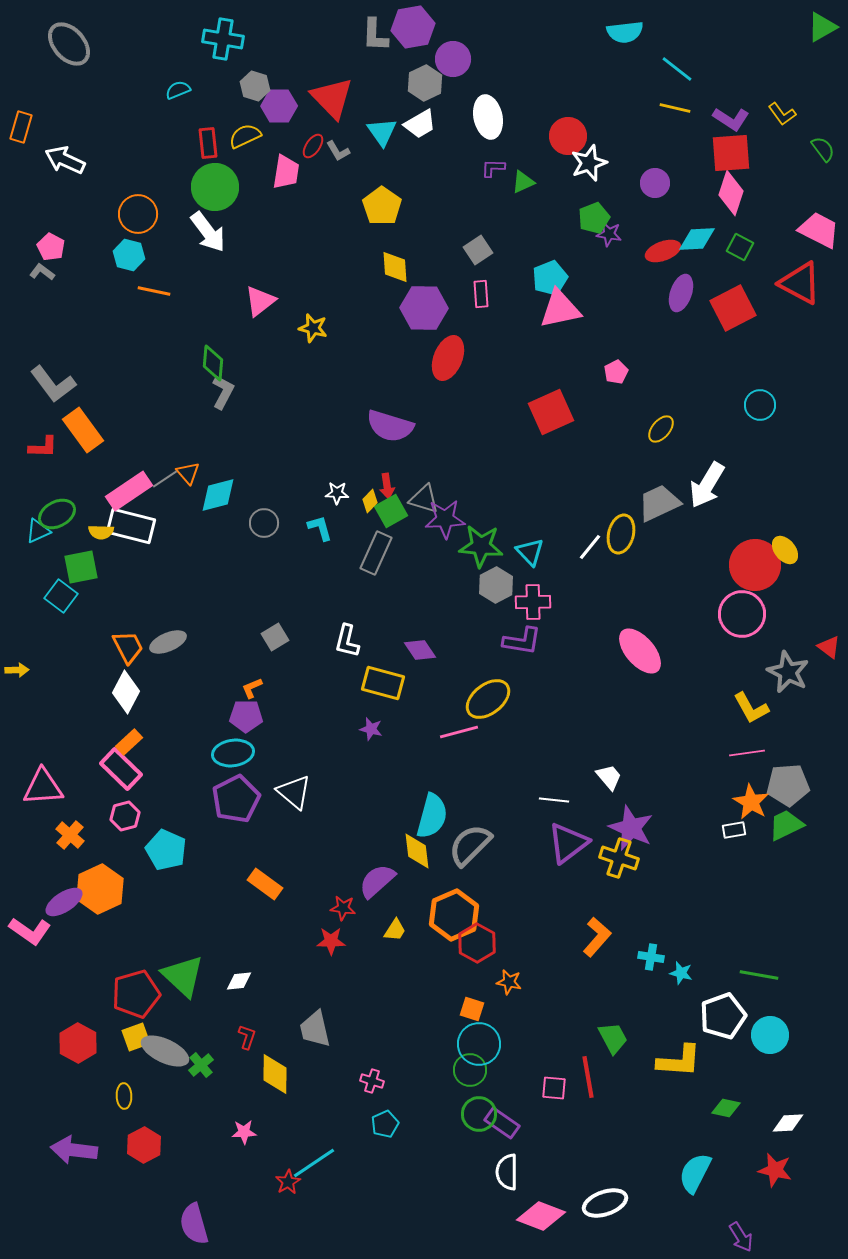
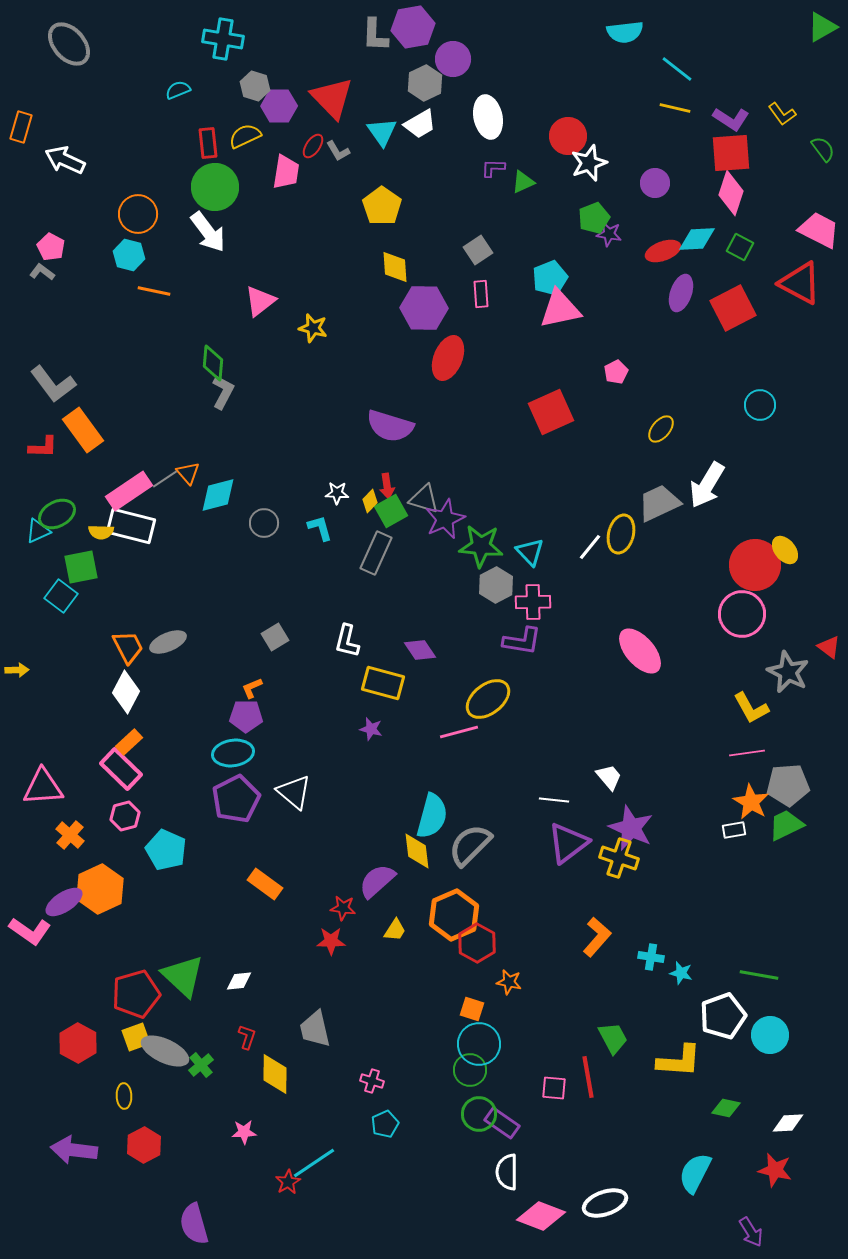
purple star at (445, 519): rotated 21 degrees counterclockwise
purple arrow at (741, 1237): moved 10 px right, 5 px up
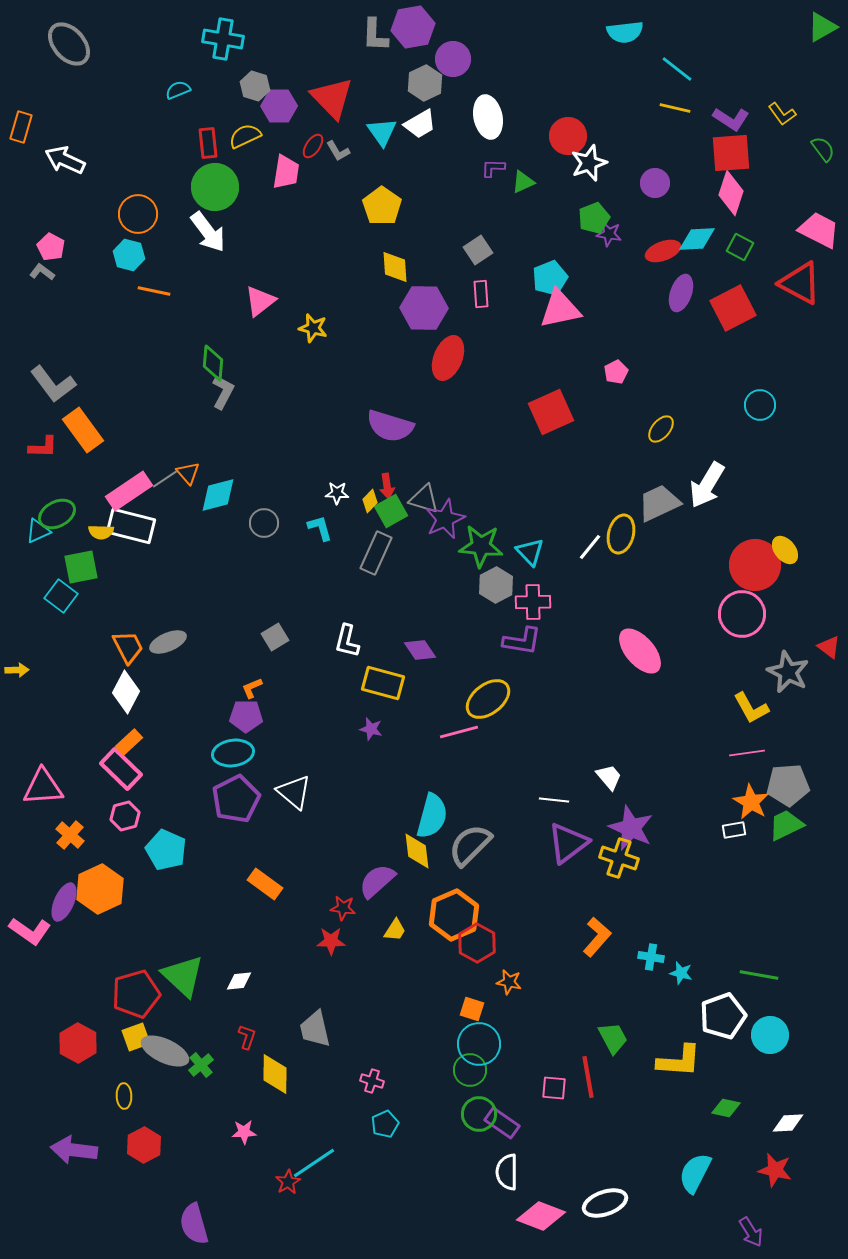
purple ellipse at (64, 902): rotated 33 degrees counterclockwise
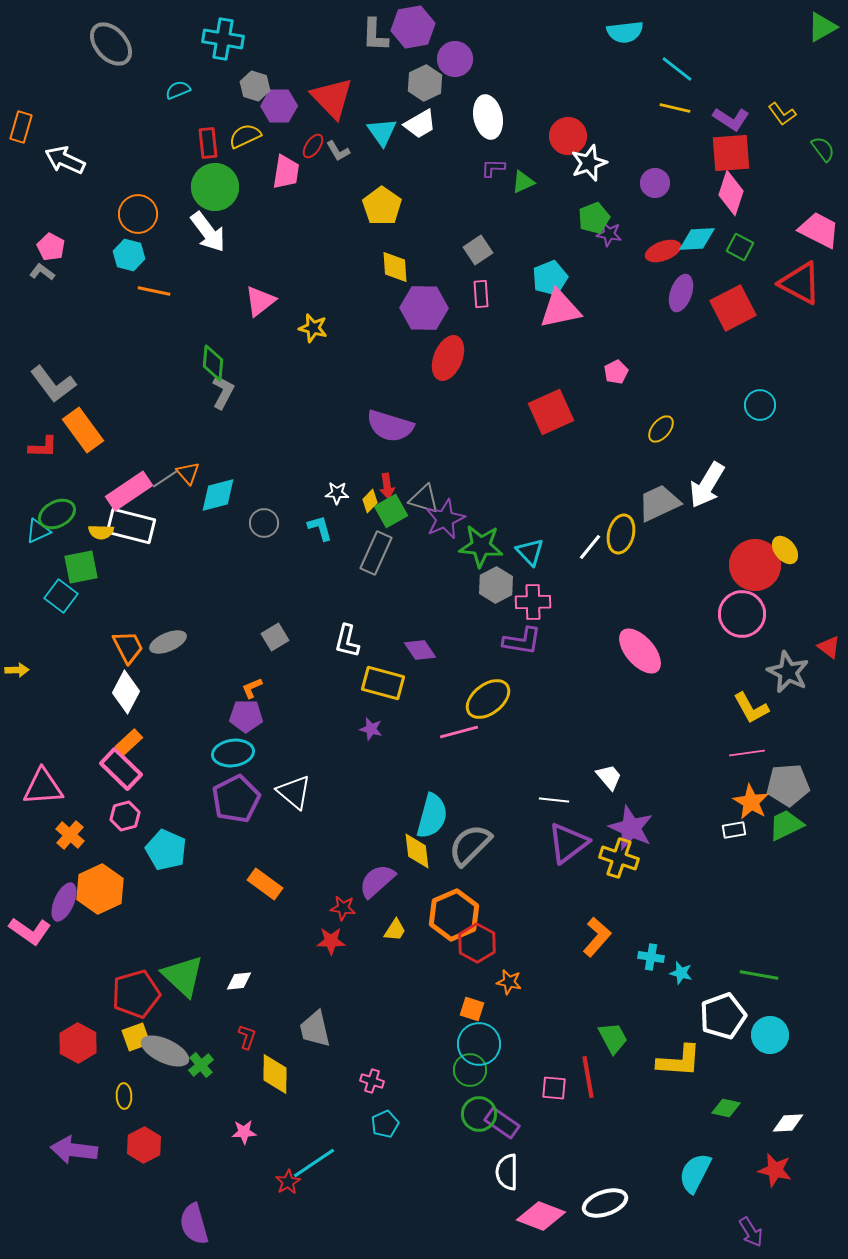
gray ellipse at (69, 44): moved 42 px right
purple circle at (453, 59): moved 2 px right
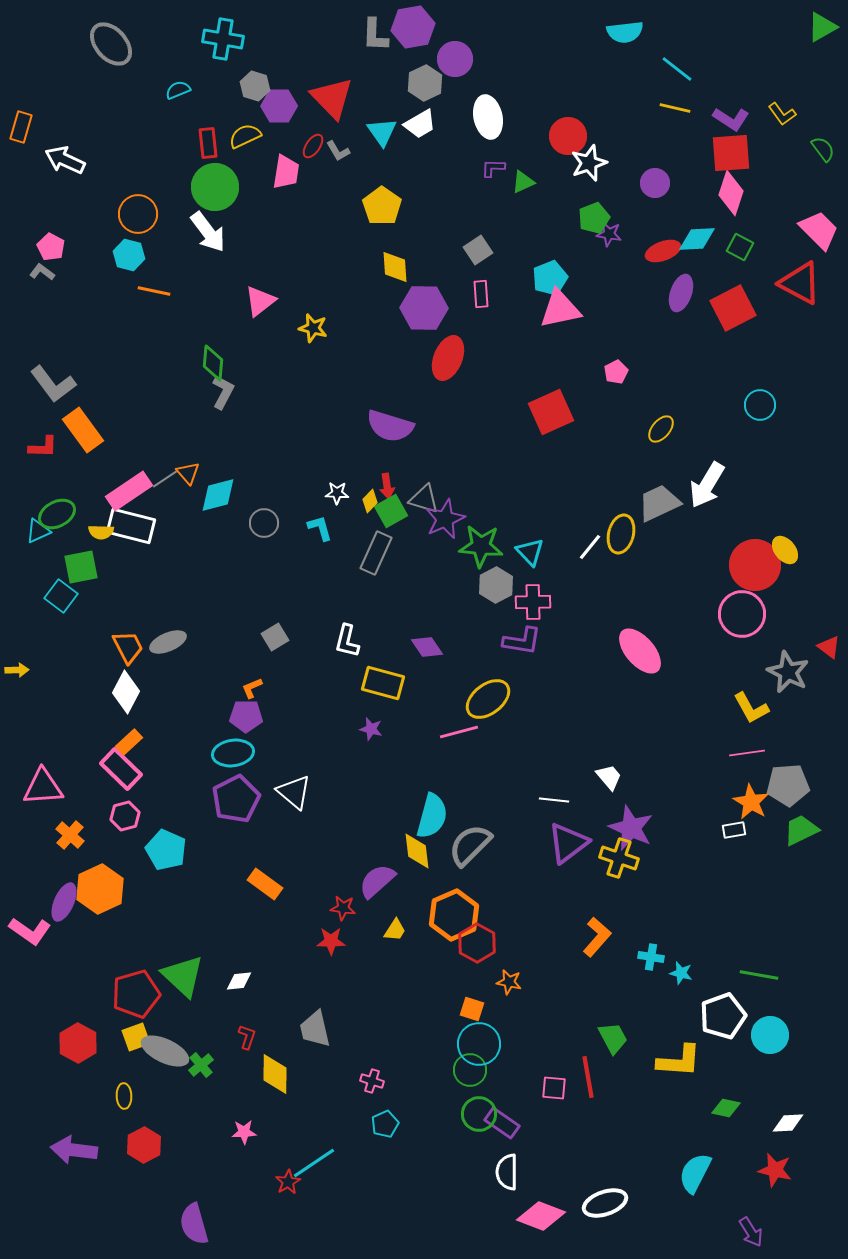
pink trapezoid at (819, 230): rotated 18 degrees clockwise
purple diamond at (420, 650): moved 7 px right, 3 px up
green trapezoid at (786, 825): moved 15 px right, 5 px down
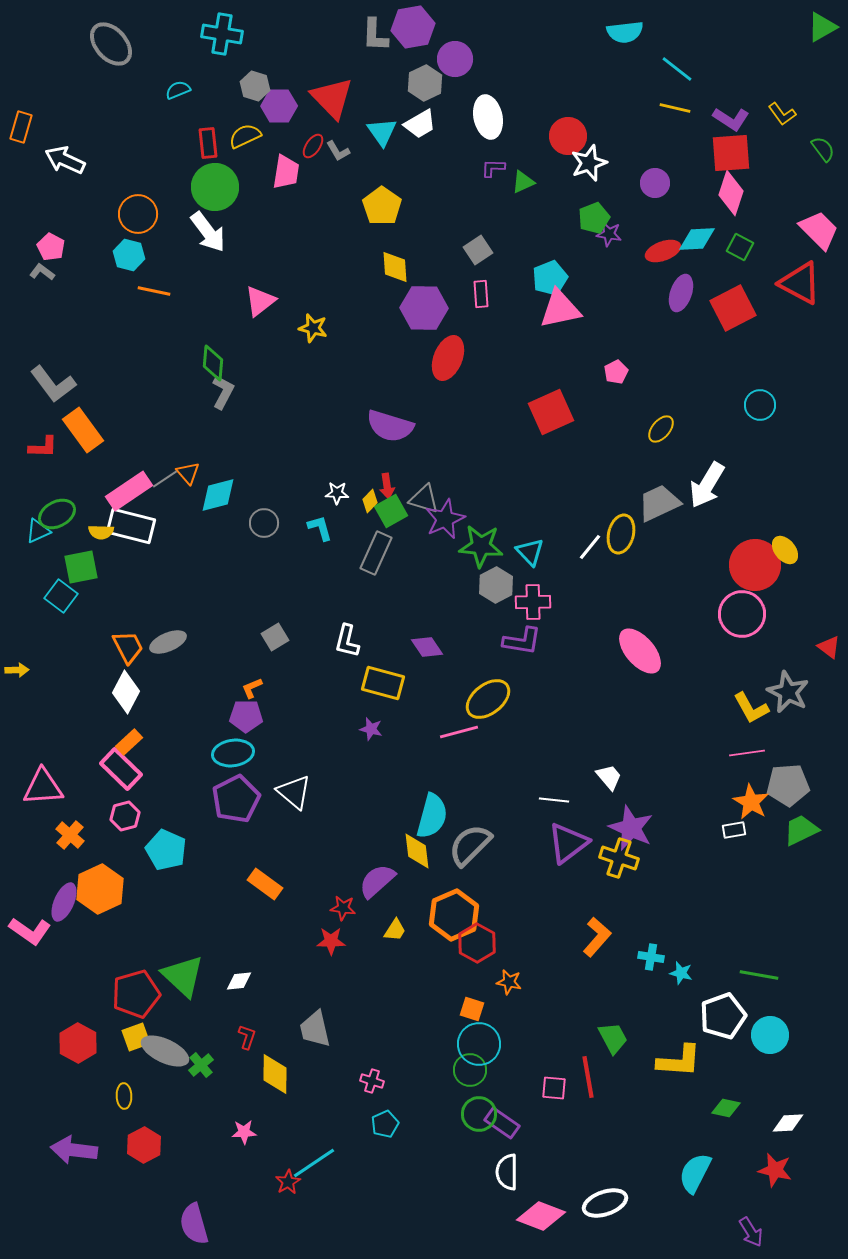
cyan cross at (223, 39): moved 1 px left, 5 px up
gray star at (788, 672): moved 20 px down
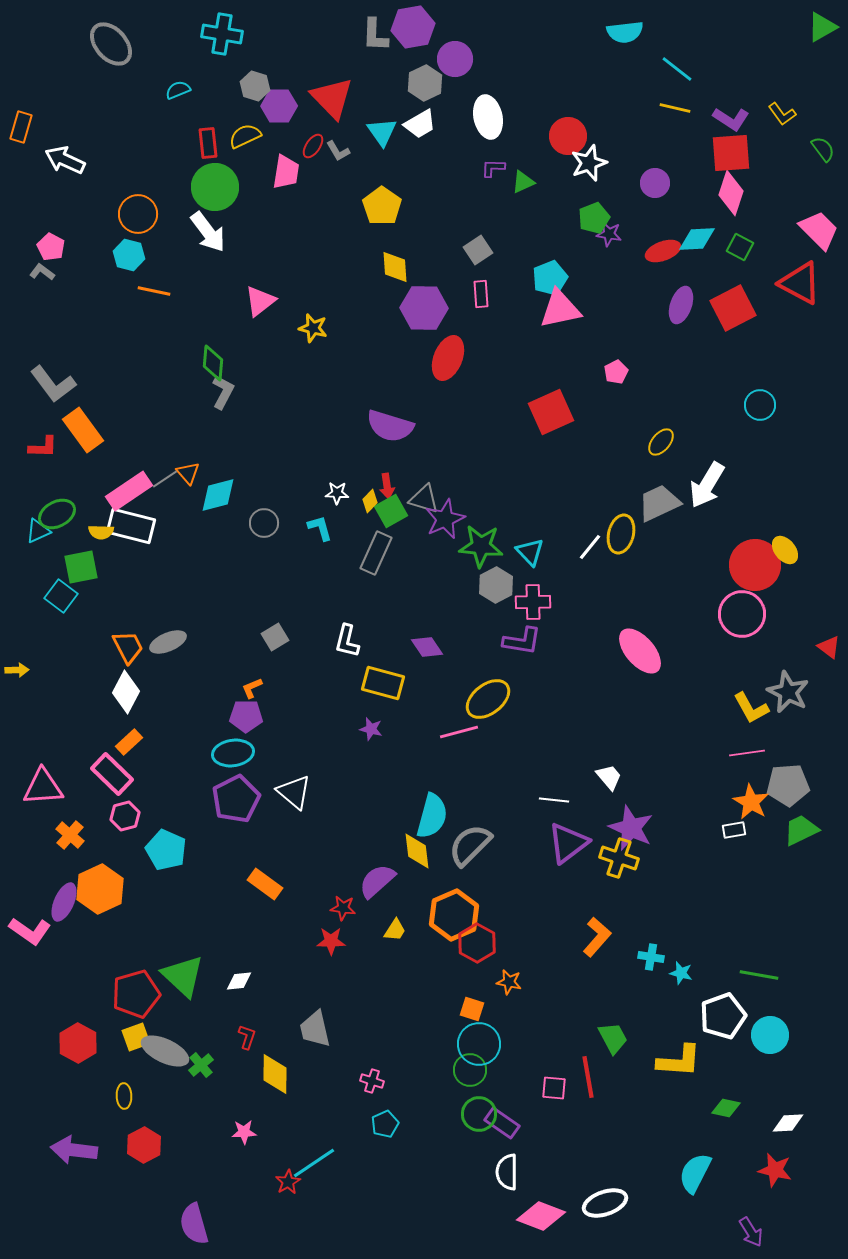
purple ellipse at (681, 293): moved 12 px down
yellow ellipse at (661, 429): moved 13 px down
pink rectangle at (121, 769): moved 9 px left, 5 px down
